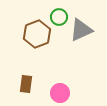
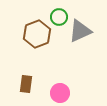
gray triangle: moved 1 px left, 1 px down
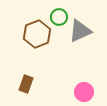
brown rectangle: rotated 12 degrees clockwise
pink circle: moved 24 px right, 1 px up
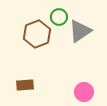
gray triangle: rotated 10 degrees counterclockwise
brown rectangle: moved 1 px left, 1 px down; rotated 66 degrees clockwise
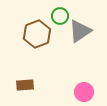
green circle: moved 1 px right, 1 px up
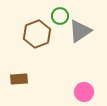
brown rectangle: moved 6 px left, 6 px up
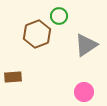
green circle: moved 1 px left
gray triangle: moved 6 px right, 14 px down
brown rectangle: moved 6 px left, 2 px up
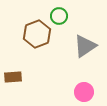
gray triangle: moved 1 px left, 1 px down
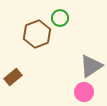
green circle: moved 1 px right, 2 px down
gray triangle: moved 6 px right, 20 px down
brown rectangle: rotated 36 degrees counterclockwise
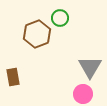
gray triangle: moved 1 px left, 1 px down; rotated 25 degrees counterclockwise
brown rectangle: rotated 60 degrees counterclockwise
pink circle: moved 1 px left, 2 px down
